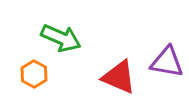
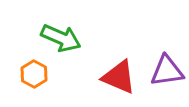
purple triangle: moved 9 px down; rotated 18 degrees counterclockwise
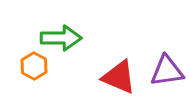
green arrow: rotated 24 degrees counterclockwise
orange hexagon: moved 8 px up
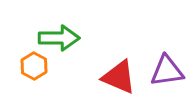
green arrow: moved 2 px left
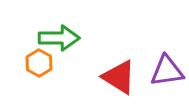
orange hexagon: moved 5 px right, 3 px up
red triangle: rotated 9 degrees clockwise
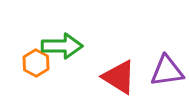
green arrow: moved 3 px right, 8 px down
orange hexagon: moved 3 px left
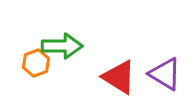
orange hexagon: rotated 12 degrees clockwise
purple triangle: moved 2 px left, 3 px down; rotated 39 degrees clockwise
